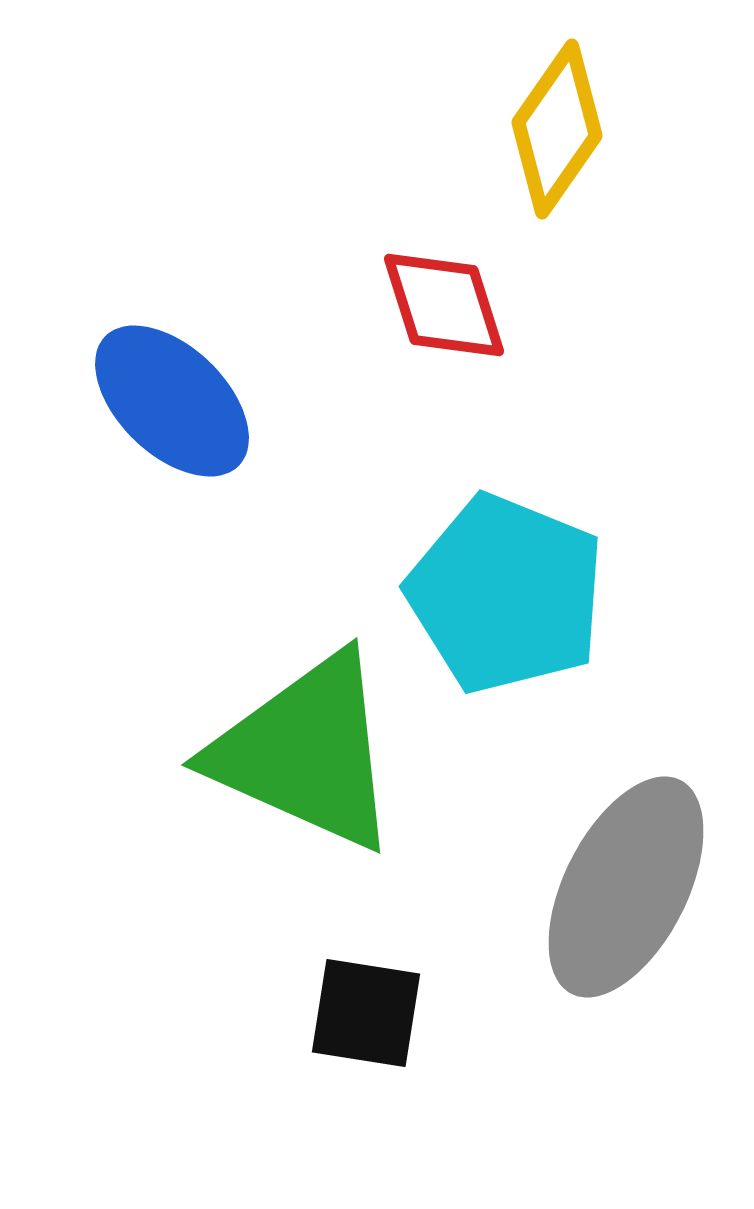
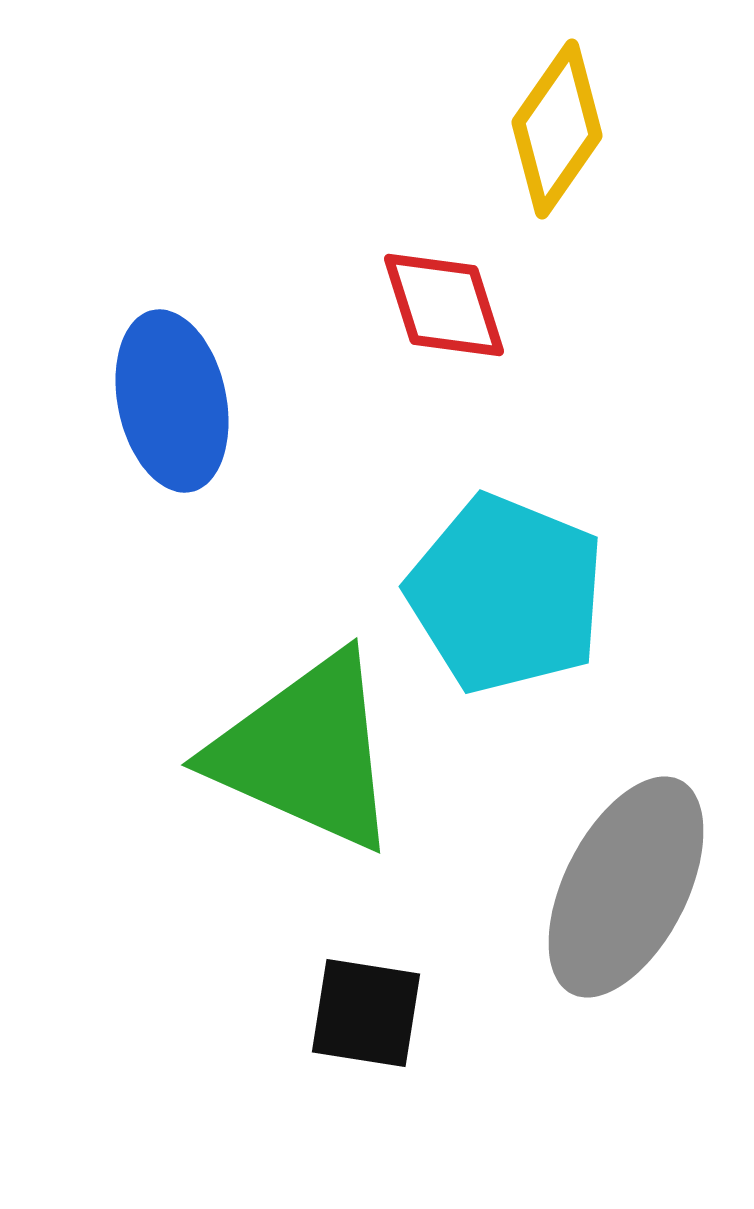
blue ellipse: rotated 34 degrees clockwise
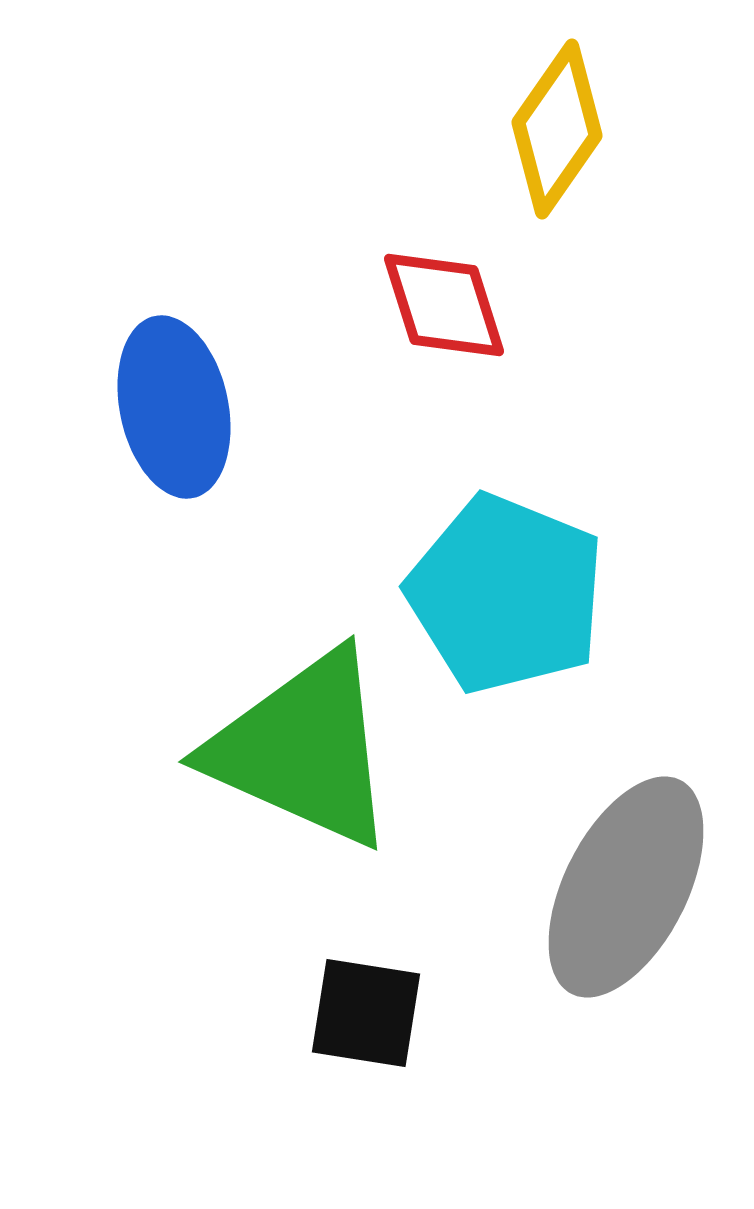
blue ellipse: moved 2 px right, 6 px down
green triangle: moved 3 px left, 3 px up
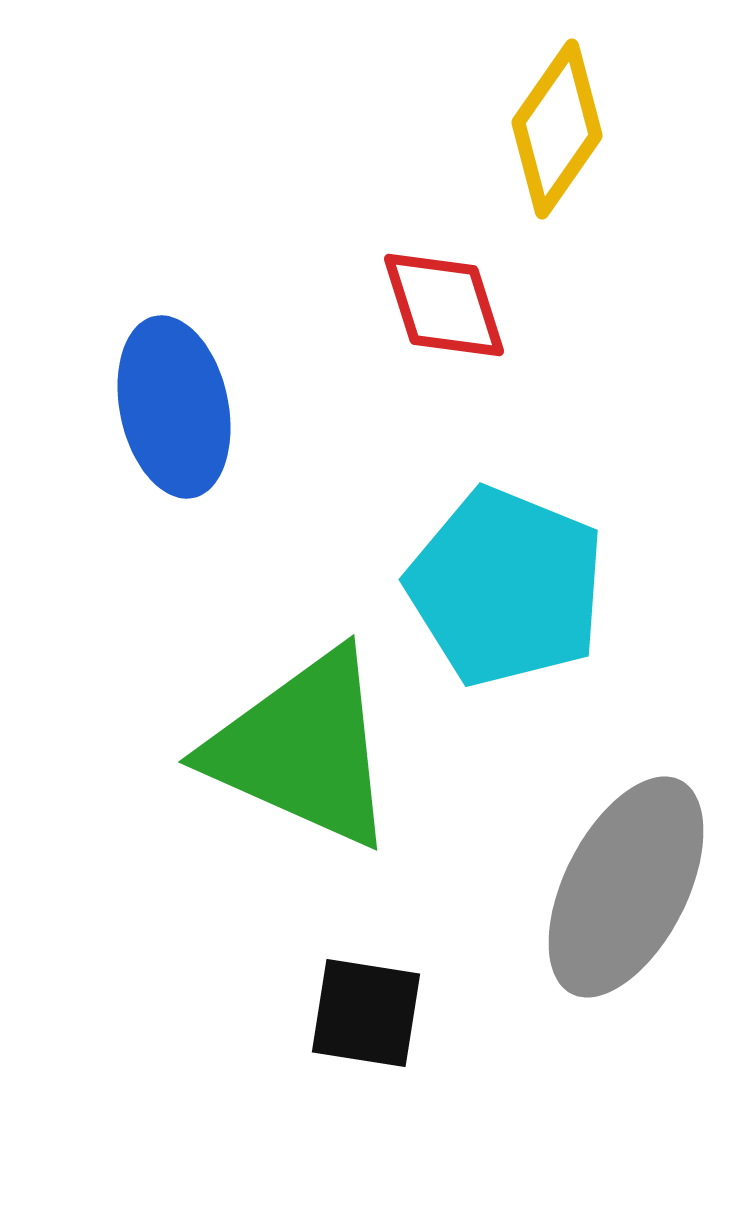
cyan pentagon: moved 7 px up
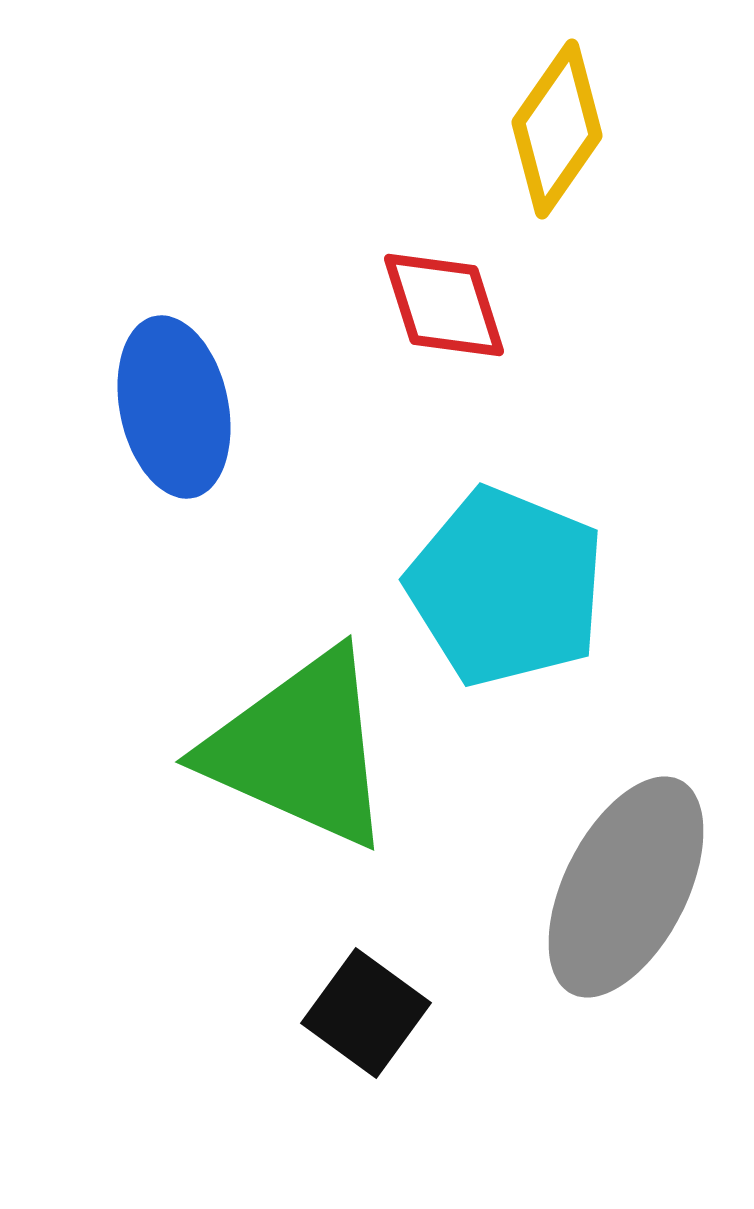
green triangle: moved 3 px left
black square: rotated 27 degrees clockwise
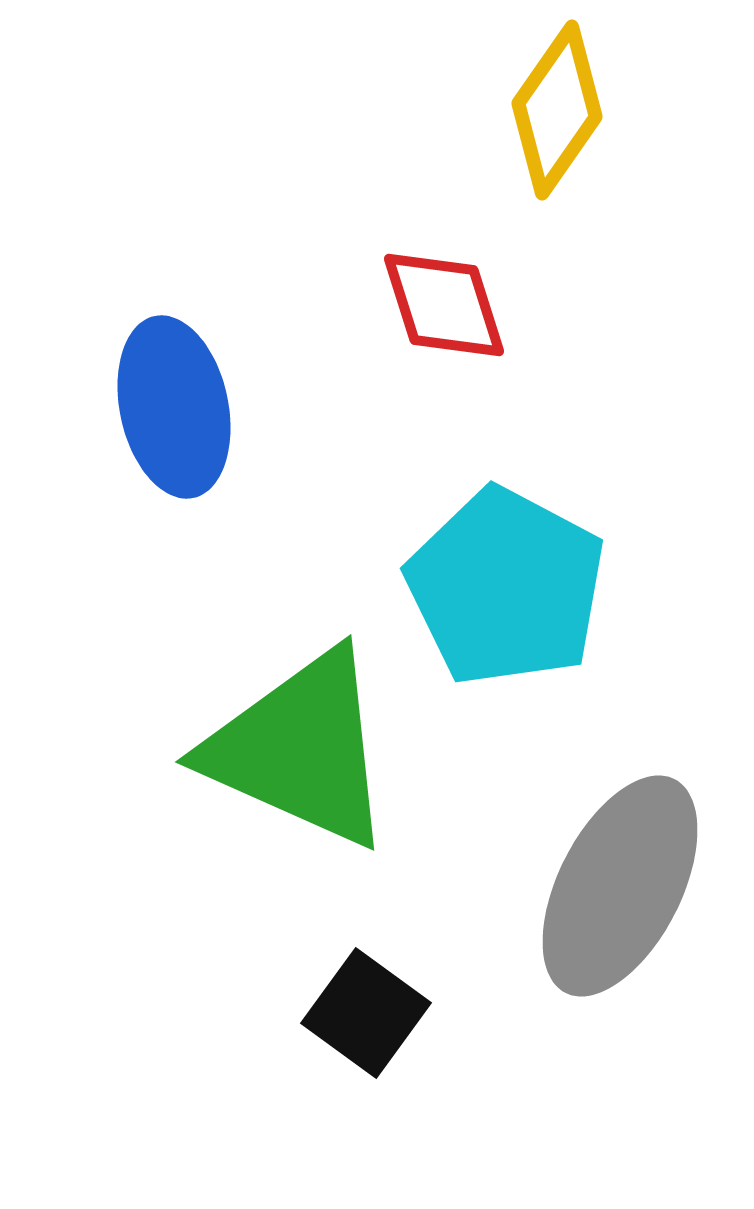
yellow diamond: moved 19 px up
cyan pentagon: rotated 6 degrees clockwise
gray ellipse: moved 6 px left, 1 px up
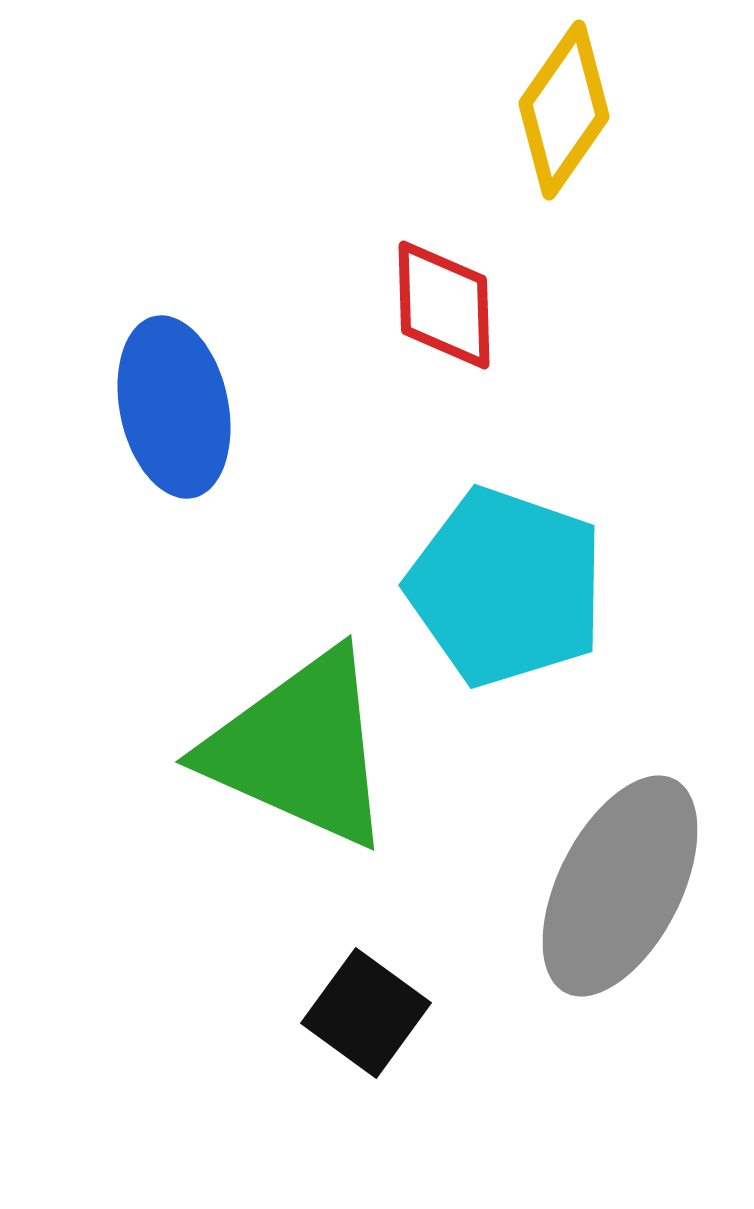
yellow diamond: moved 7 px right
red diamond: rotated 16 degrees clockwise
cyan pentagon: rotated 9 degrees counterclockwise
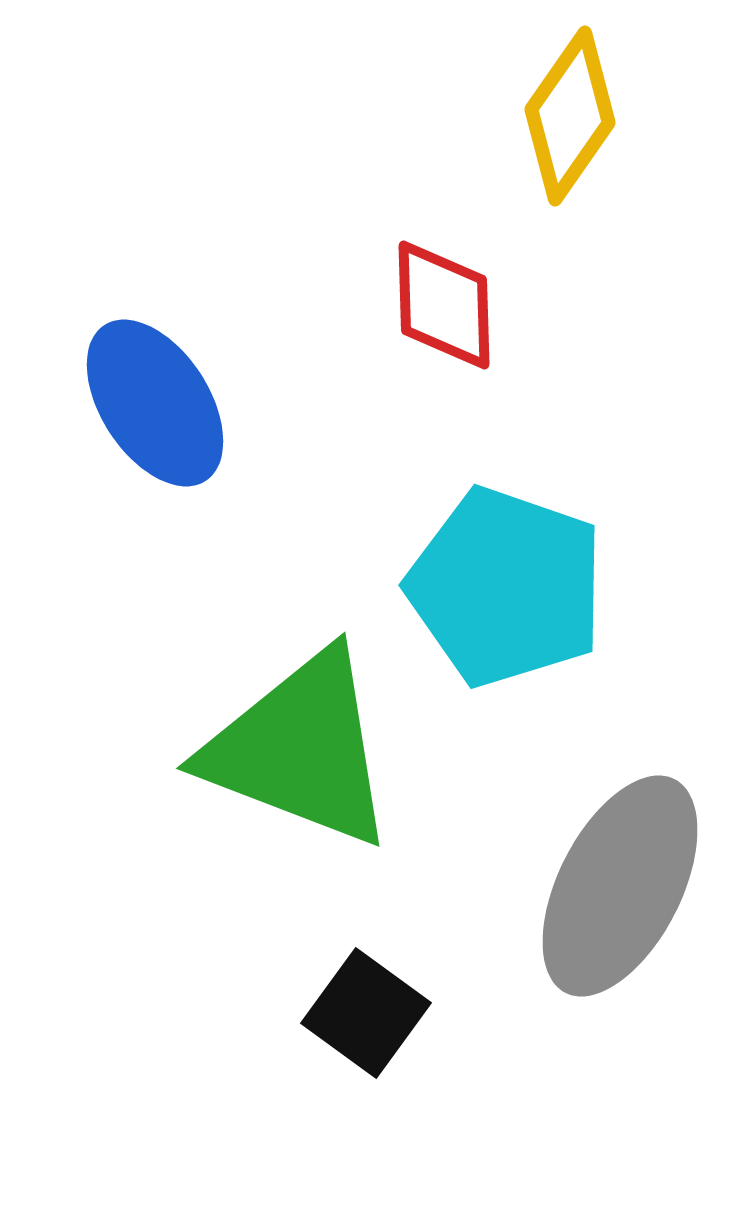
yellow diamond: moved 6 px right, 6 px down
blue ellipse: moved 19 px left, 4 px up; rotated 21 degrees counterclockwise
green triangle: rotated 3 degrees counterclockwise
